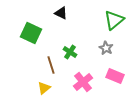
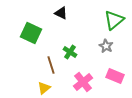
gray star: moved 2 px up
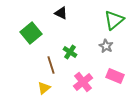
green square: rotated 25 degrees clockwise
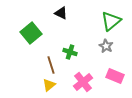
green triangle: moved 3 px left, 1 px down
green cross: rotated 16 degrees counterclockwise
yellow triangle: moved 5 px right, 3 px up
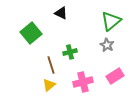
gray star: moved 1 px right, 1 px up
green cross: rotated 32 degrees counterclockwise
pink rectangle: rotated 54 degrees counterclockwise
pink cross: rotated 24 degrees clockwise
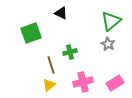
green square: rotated 20 degrees clockwise
gray star: moved 1 px right, 1 px up
pink rectangle: moved 7 px down
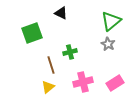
green square: moved 1 px right
yellow triangle: moved 1 px left, 2 px down
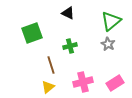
black triangle: moved 7 px right
green cross: moved 6 px up
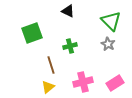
black triangle: moved 2 px up
green triangle: rotated 35 degrees counterclockwise
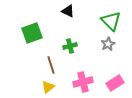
gray star: rotated 16 degrees clockwise
